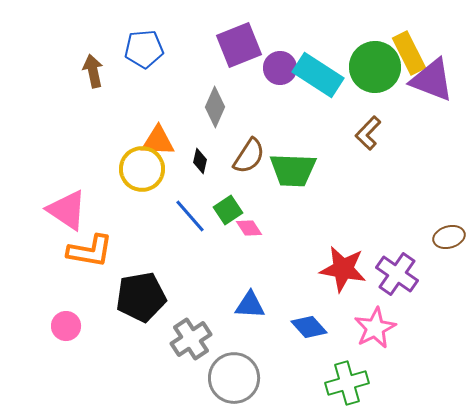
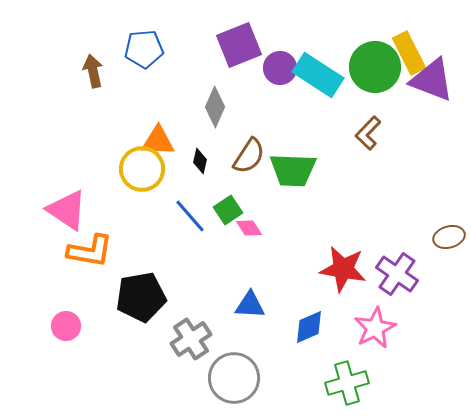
blue diamond: rotated 72 degrees counterclockwise
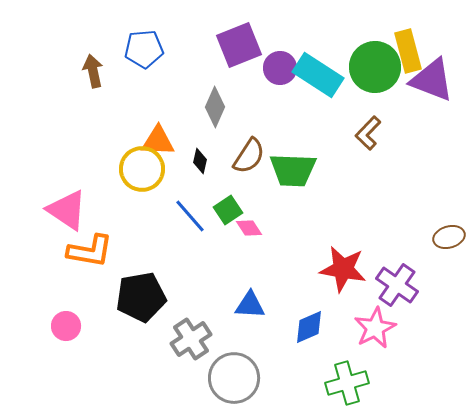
yellow rectangle: moved 1 px left, 2 px up; rotated 12 degrees clockwise
purple cross: moved 11 px down
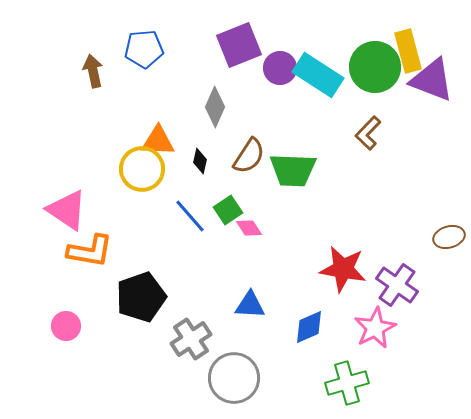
black pentagon: rotated 9 degrees counterclockwise
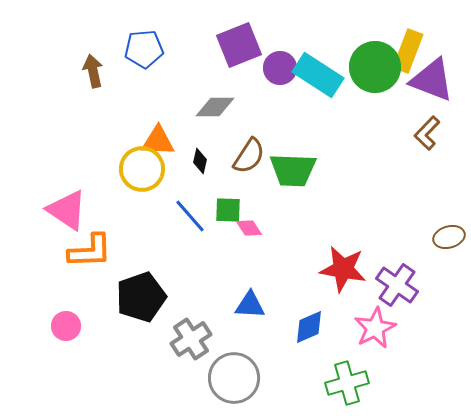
yellow rectangle: rotated 36 degrees clockwise
gray diamond: rotated 66 degrees clockwise
brown L-shape: moved 59 px right
green square: rotated 36 degrees clockwise
orange L-shape: rotated 12 degrees counterclockwise
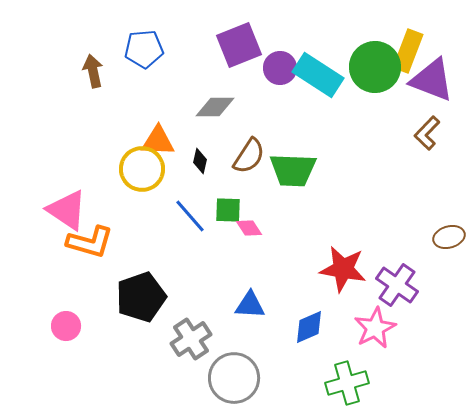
orange L-shape: moved 9 px up; rotated 18 degrees clockwise
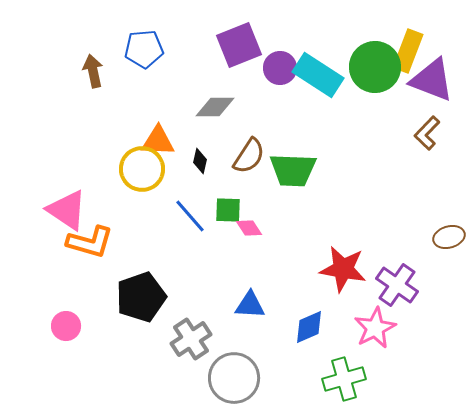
green cross: moved 3 px left, 4 px up
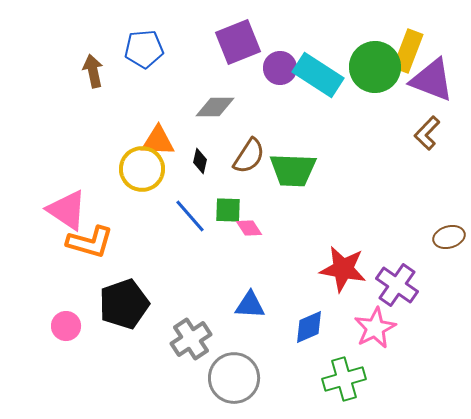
purple square: moved 1 px left, 3 px up
black pentagon: moved 17 px left, 7 px down
